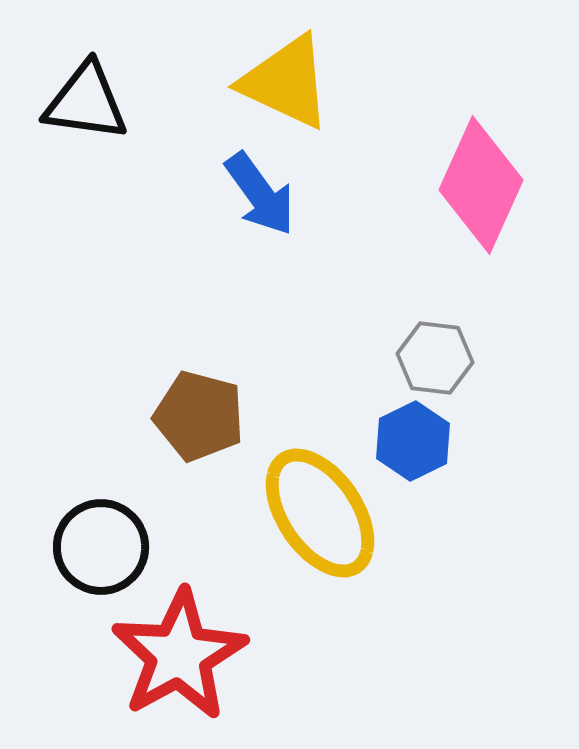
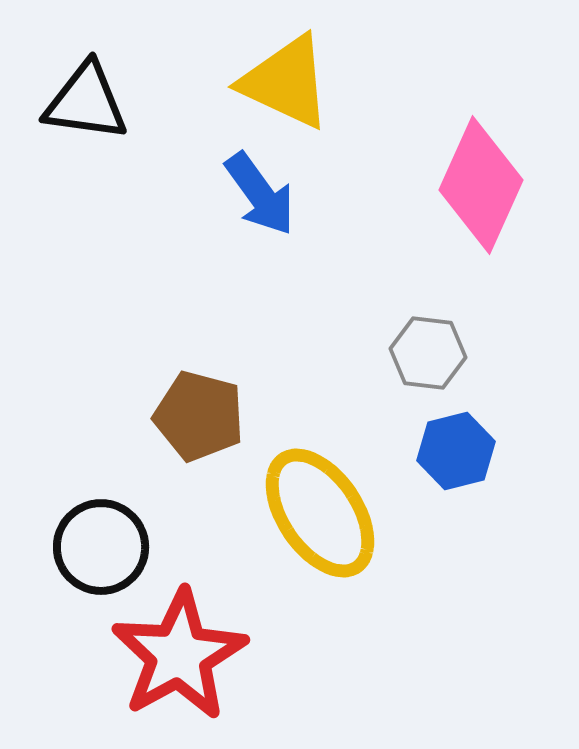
gray hexagon: moved 7 px left, 5 px up
blue hexagon: moved 43 px right, 10 px down; rotated 12 degrees clockwise
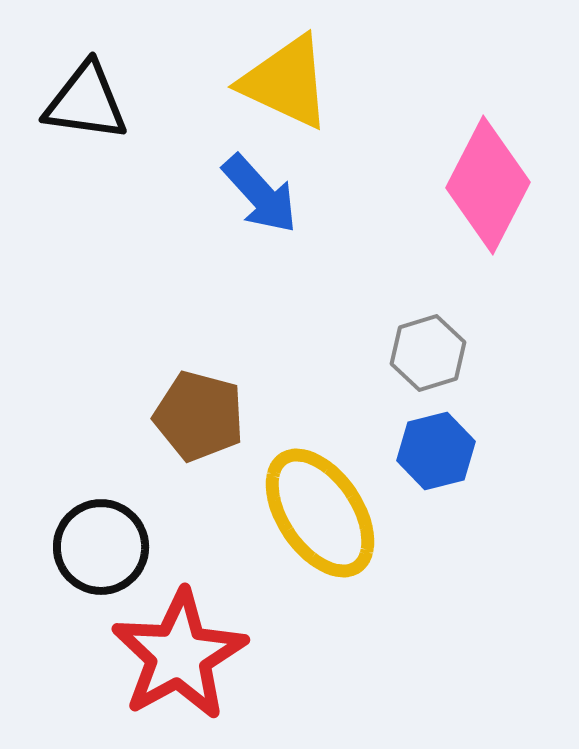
pink diamond: moved 7 px right; rotated 3 degrees clockwise
blue arrow: rotated 6 degrees counterclockwise
gray hexagon: rotated 24 degrees counterclockwise
blue hexagon: moved 20 px left
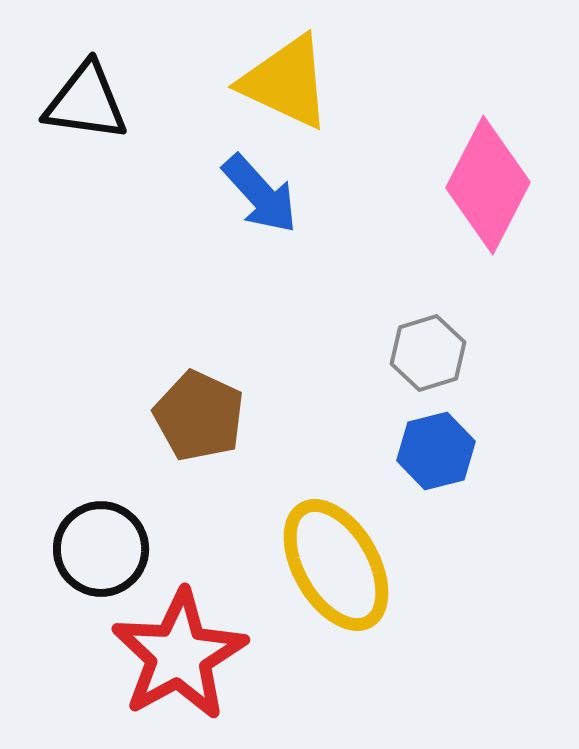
brown pentagon: rotated 10 degrees clockwise
yellow ellipse: moved 16 px right, 52 px down; rotated 4 degrees clockwise
black circle: moved 2 px down
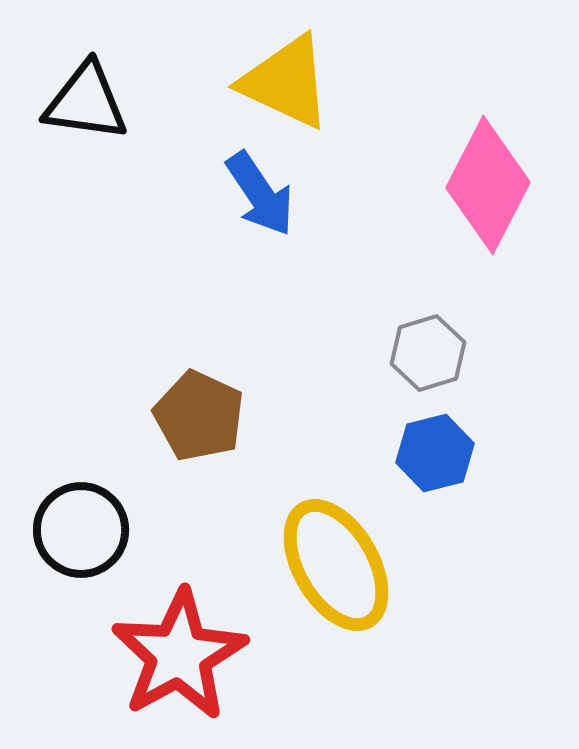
blue arrow: rotated 8 degrees clockwise
blue hexagon: moved 1 px left, 2 px down
black circle: moved 20 px left, 19 px up
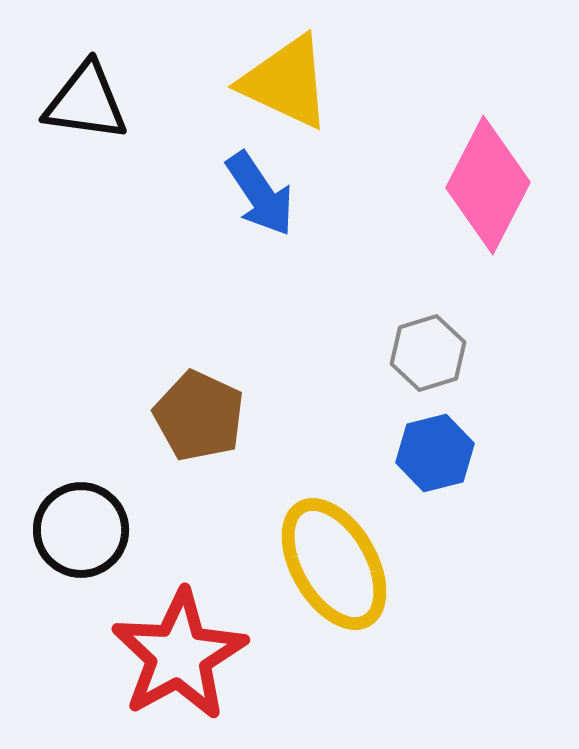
yellow ellipse: moved 2 px left, 1 px up
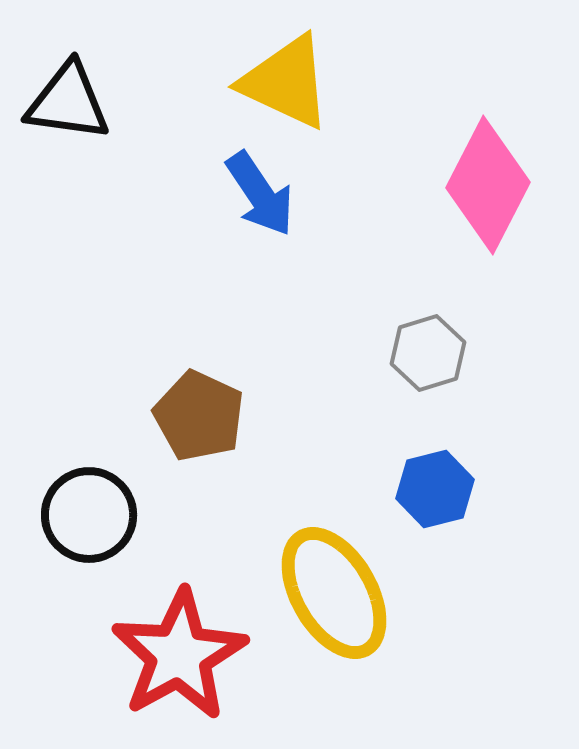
black triangle: moved 18 px left
blue hexagon: moved 36 px down
black circle: moved 8 px right, 15 px up
yellow ellipse: moved 29 px down
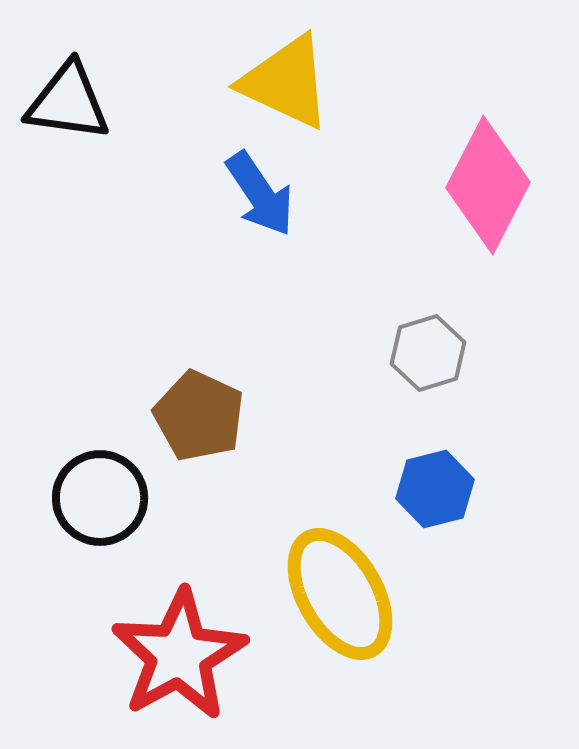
black circle: moved 11 px right, 17 px up
yellow ellipse: moved 6 px right, 1 px down
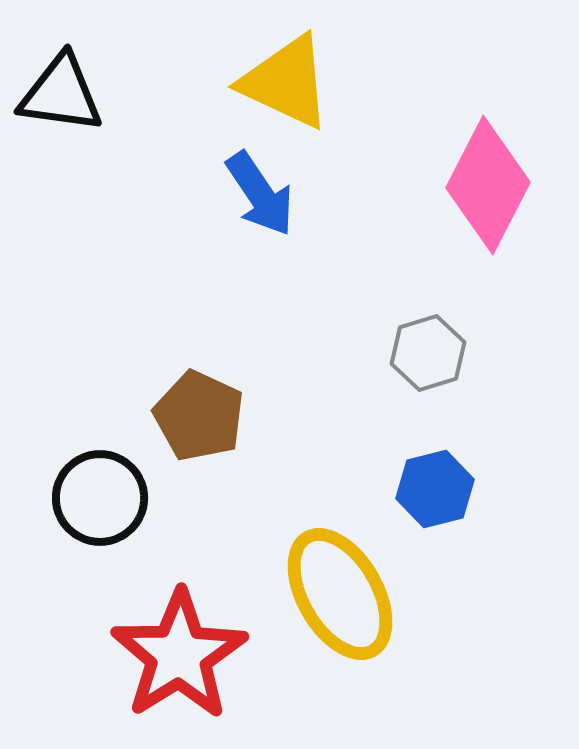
black triangle: moved 7 px left, 8 px up
red star: rotated 3 degrees counterclockwise
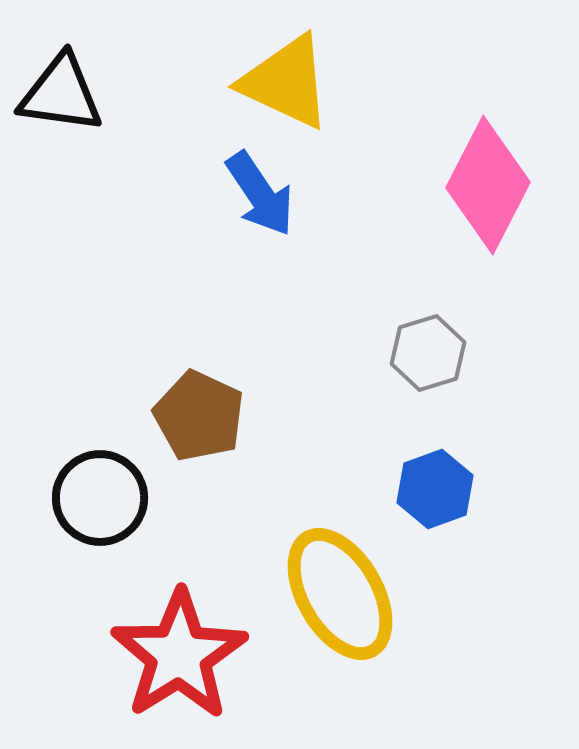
blue hexagon: rotated 6 degrees counterclockwise
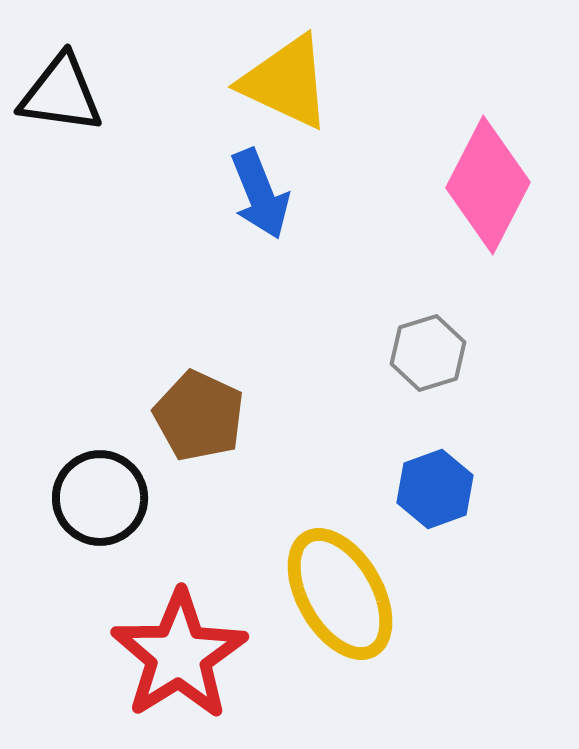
blue arrow: rotated 12 degrees clockwise
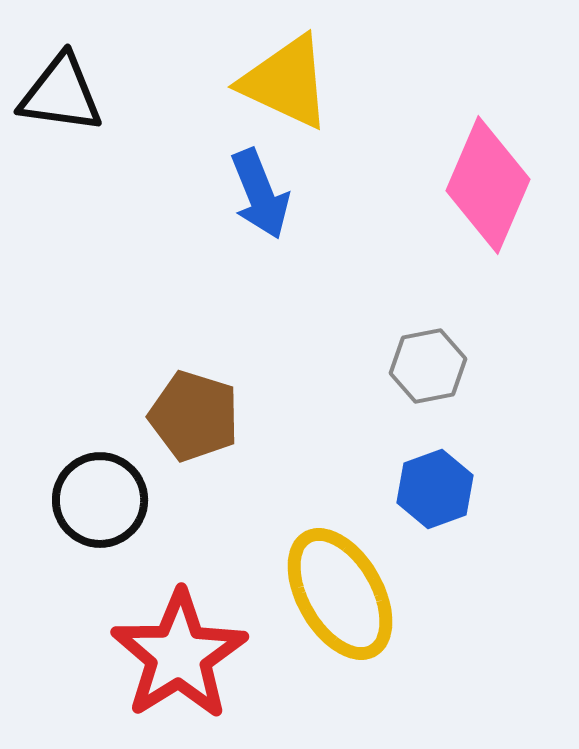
pink diamond: rotated 4 degrees counterclockwise
gray hexagon: moved 13 px down; rotated 6 degrees clockwise
brown pentagon: moved 5 px left; rotated 8 degrees counterclockwise
black circle: moved 2 px down
